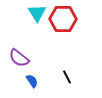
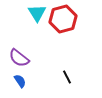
red hexagon: rotated 16 degrees counterclockwise
blue semicircle: moved 12 px left
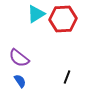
cyan triangle: moved 1 px left, 1 px down; rotated 30 degrees clockwise
red hexagon: rotated 12 degrees clockwise
black line: rotated 48 degrees clockwise
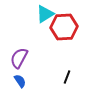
cyan triangle: moved 9 px right
red hexagon: moved 1 px right, 8 px down
purple semicircle: rotated 80 degrees clockwise
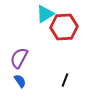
black line: moved 2 px left, 3 px down
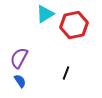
red hexagon: moved 10 px right, 2 px up; rotated 8 degrees counterclockwise
black line: moved 1 px right, 7 px up
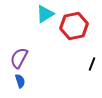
red hexagon: moved 1 px down
black line: moved 26 px right, 9 px up
blue semicircle: rotated 16 degrees clockwise
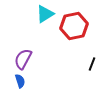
purple semicircle: moved 4 px right, 1 px down
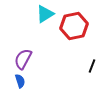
black line: moved 2 px down
